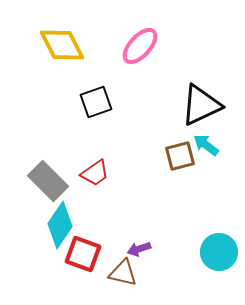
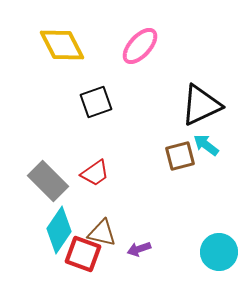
cyan diamond: moved 1 px left, 5 px down
brown triangle: moved 21 px left, 40 px up
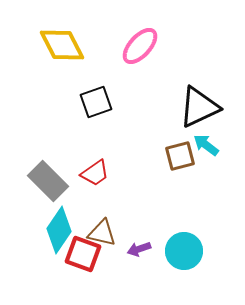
black triangle: moved 2 px left, 2 px down
cyan circle: moved 35 px left, 1 px up
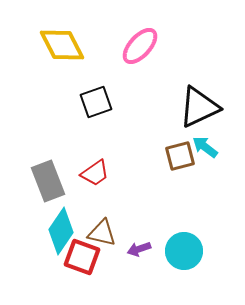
cyan arrow: moved 1 px left, 2 px down
gray rectangle: rotated 24 degrees clockwise
cyan diamond: moved 2 px right, 1 px down
red square: moved 1 px left, 3 px down
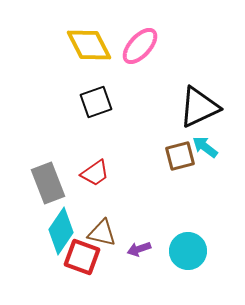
yellow diamond: moved 27 px right
gray rectangle: moved 2 px down
cyan circle: moved 4 px right
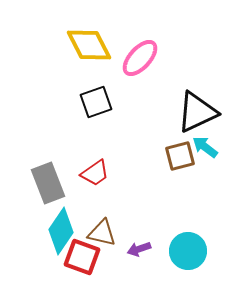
pink ellipse: moved 12 px down
black triangle: moved 2 px left, 5 px down
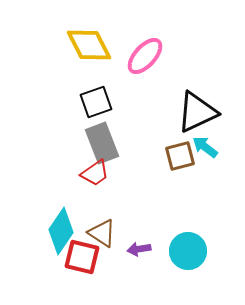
pink ellipse: moved 5 px right, 2 px up
gray rectangle: moved 54 px right, 40 px up
brown triangle: rotated 20 degrees clockwise
purple arrow: rotated 10 degrees clockwise
red square: rotated 6 degrees counterclockwise
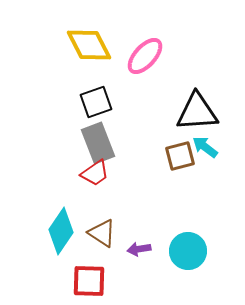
black triangle: rotated 21 degrees clockwise
gray rectangle: moved 4 px left
red square: moved 7 px right, 24 px down; rotated 12 degrees counterclockwise
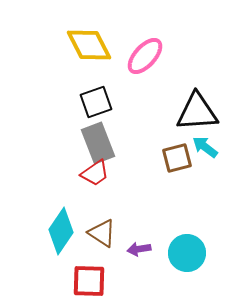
brown square: moved 3 px left, 2 px down
cyan circle: moved 1 px left, 2 px down
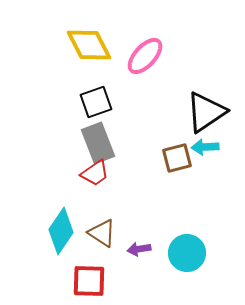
black triangle: moved 9 px right; rotated 30 degrees counterclockwise
cyan arrow: rotated 40 degrees counterclockwise
